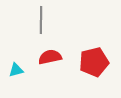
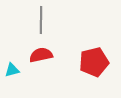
red semicircle: moved 9 px left, 2 px up
cyan triangle: moved 4 px left
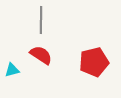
red semicircle: rotated 45 degrees clockwise
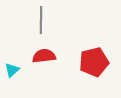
red semicircle: moved 3 px right, 1 px down; rotated 40 degrees counterclockwise
cyan triangle: rotated 28 degrees counterclockwise
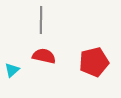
red semicircle: rotated 20 degrees clockwise
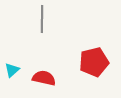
gray line: moved 1 px right, 1 px up
red semicircle: moved 22 px down
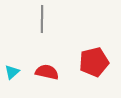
cyan triangle: moved 2 px down
red semicircle: moved 3 px right, 6 px up
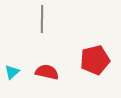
red pentagon: moved 1 px right, 2 px up
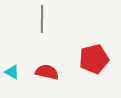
red pentagon: moved 1 px left, 1 px up
cyan triangle: rotated 49 degrees counterclockwise
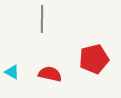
red semicircle: moved 3 px right, 2 px down
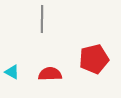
red semicircle: rotated 15 degrees counterclockwise
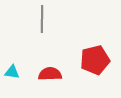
red pentagon: moved 1 px right, 1 px down
cyan triangle: rotated 21 degrees counterclockwise
